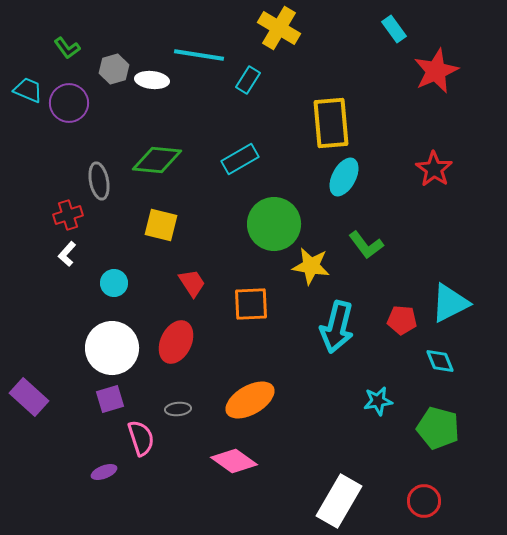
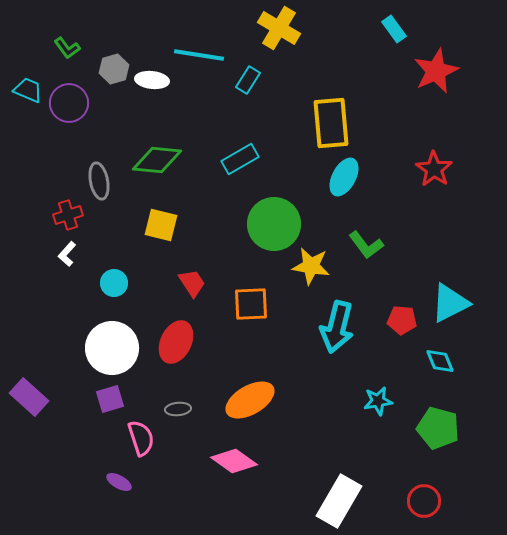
purple ellipse at (104, 472): moved 15 px right, 10 px down; rotated 50 degrees clockwise
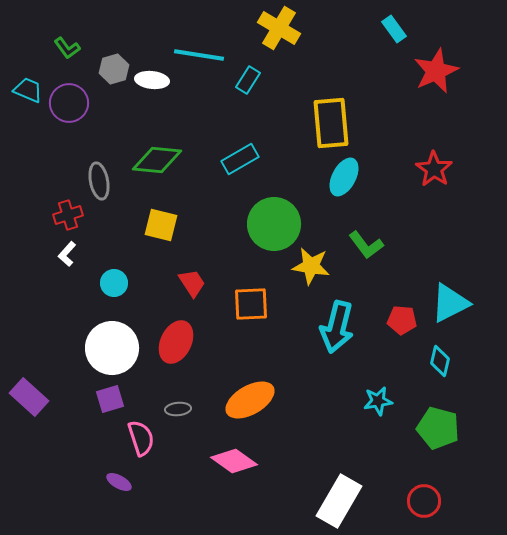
cyan diamond at (440, 361): rotated 36 degrees clockwise
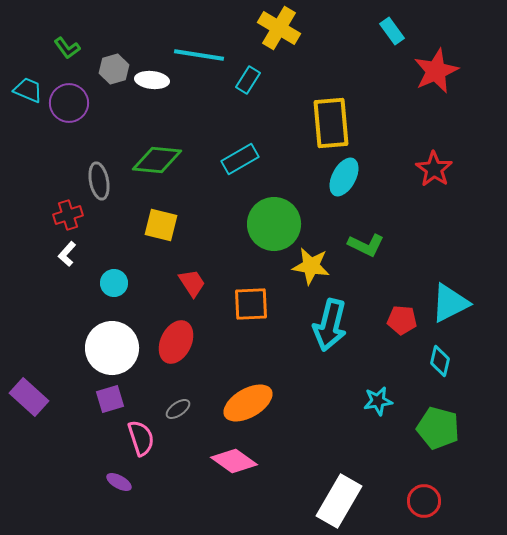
cyan rectangle at (394, 29): moved 2 px left, 2 px down
green L-shape at (366, 245): rotated 27 degrees counterclockwise
cyan arrow at (337, 327): moved 7 px left, 2 px up
orange ellipse at (250, 400): moved 2 px left, 3 px down
gray ellipse at (178, 409): rotated 30 degrees counterclockwise
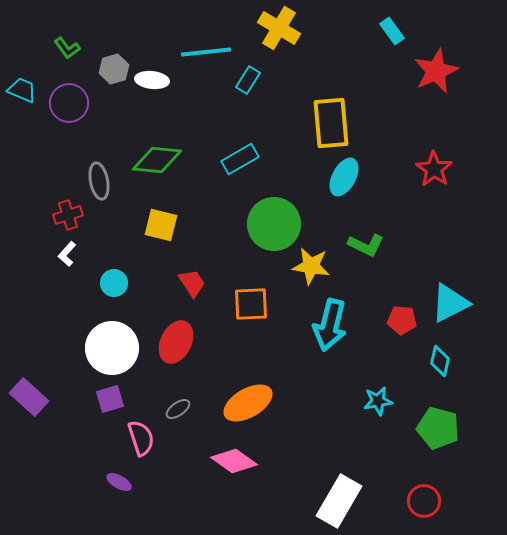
cyan line at (199, 55): moved 7 px right, 3 px up; rotated 15 degrees counterclockwise
cyan trapezoid at (28, 90): moved 6 px left
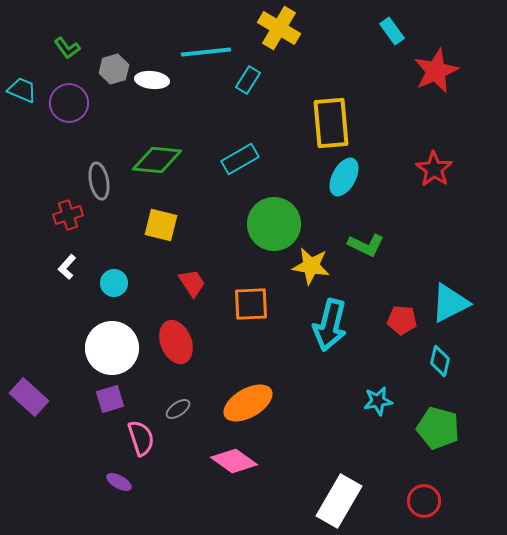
white L-shape at (67, 254): moved 13 px down
red ellipse at (176, 342): rotated 48 degrees counterclockwise
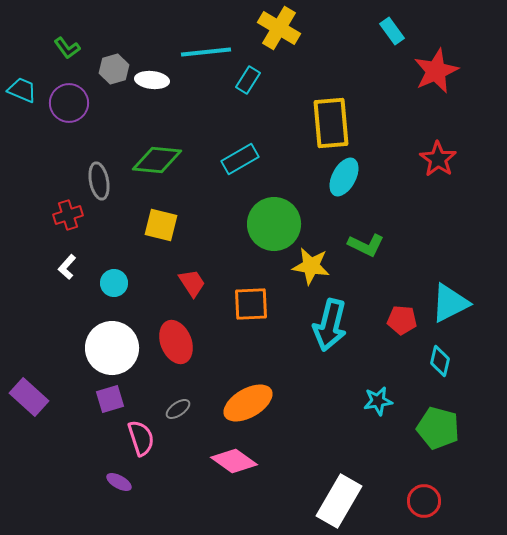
red star at (434, 169): moved 4 px right, 10 px up
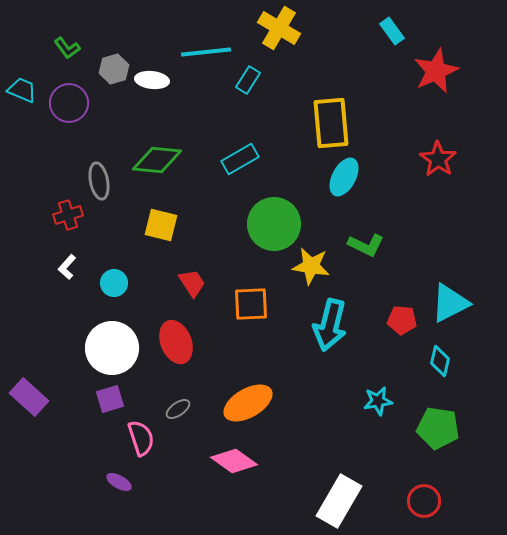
green pentagon at (438, 428): rotated 6 degrees counterclockwise
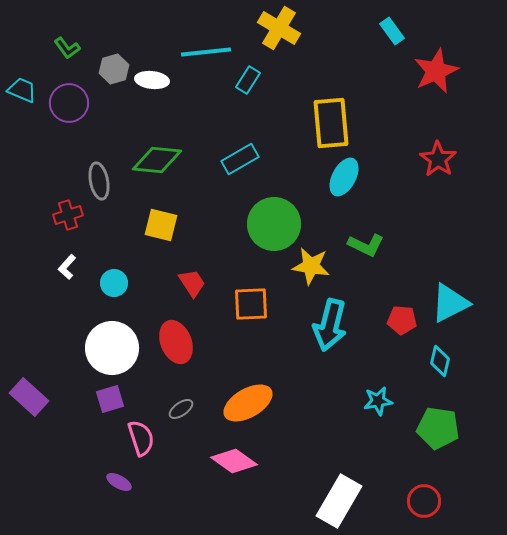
gray ellipse at (178, 409): moved 3 px right
